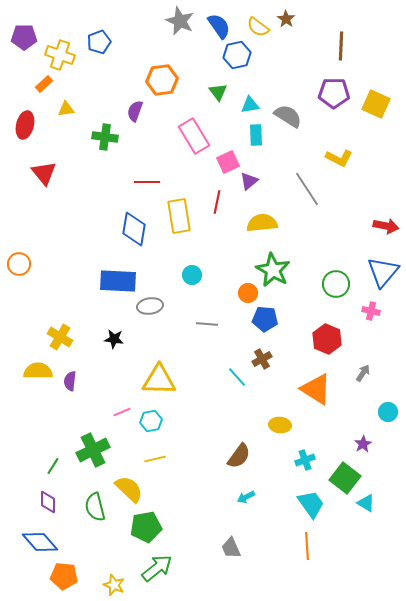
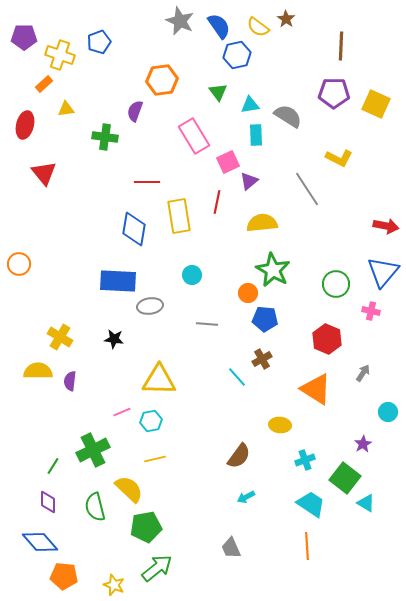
cyan trapezoid at (311, 504): rotated 20 degrees counterclockwise
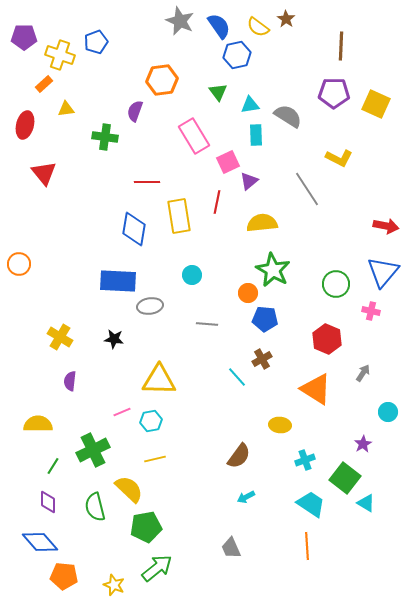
blue pentagon at (99, 42): moved 3 px left
yellow semicircle at (38, 371): moved 53 px down
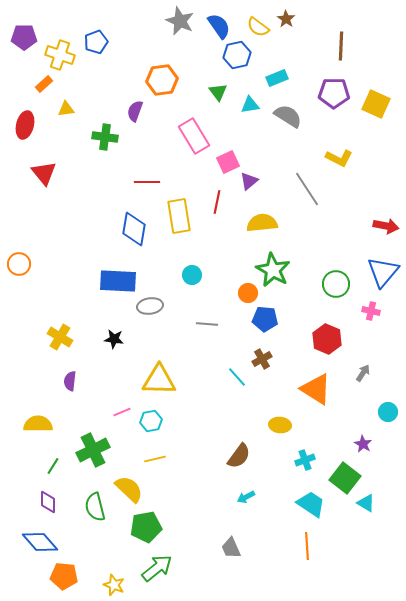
cyan rectangle at (256, 135): moved 21 px right, 57 px up; rotated 70 degrees clockwise
purple star at (363, 444): rotated 12 degrees counterclockwise
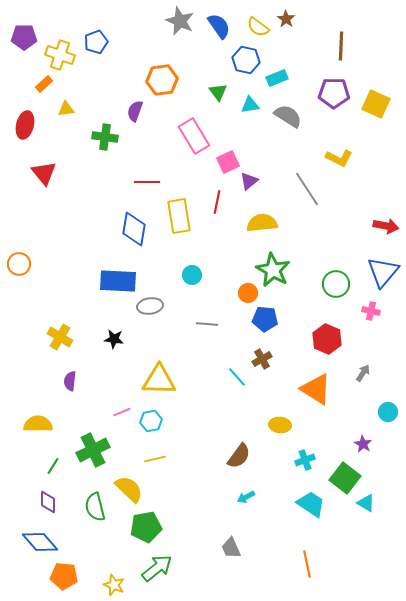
blue hexagon at (237, 55): moved 9 px right, 5 px down; rotated 24 degrees clockwise
orange line at (307, 546): moved 18 px down; rotated 8 degrees counterclockwise
